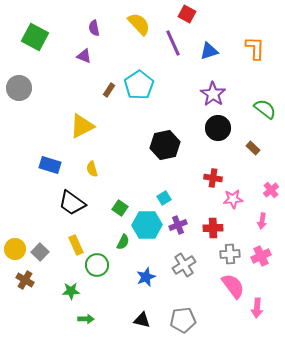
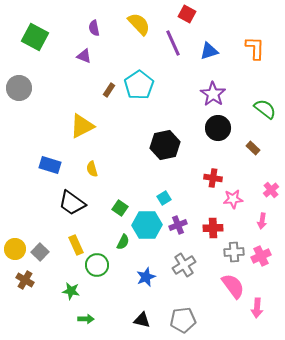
gray cross at (230, 254): moved 4 px right, 2 px up
green star at (71, 291): rotated 12 degrees clockwise
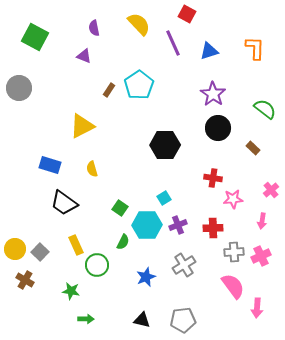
black hexagon at (165, 145): rotated 12 degrees clockwise
black trapezoid at (72, 203): moved 8 px left
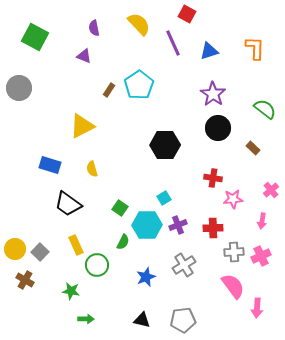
black trapezoid at (64, 203): moved 4 px right, 1 px down
